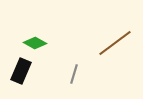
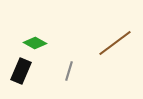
gray line: moved 5 px left, 3 px up
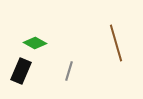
brown line: moved 1 px right; rotated 69 degrees counterclockwise
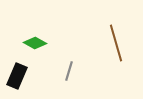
black rectangle: moved 4 px left, 5 px down
